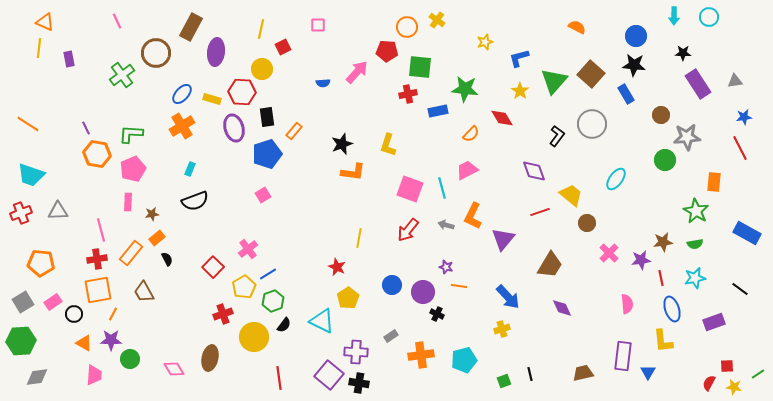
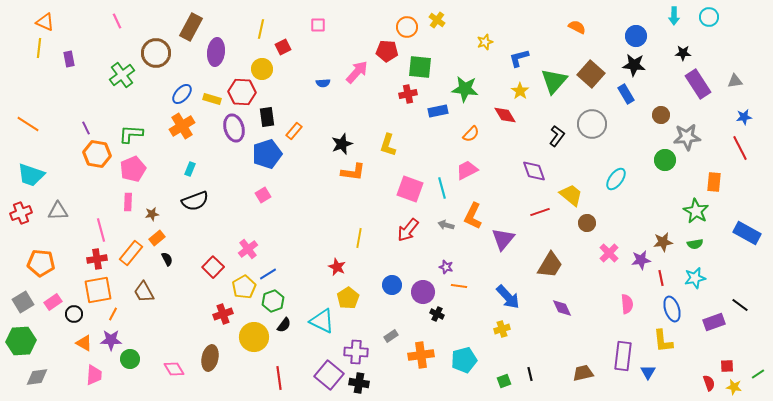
red diamond at (502, 118): moved 3 px right, 3 px up
black line at (740, 289): moved 16 px down
red semicircle at (709, 383): rotated 133 degrees clockwise
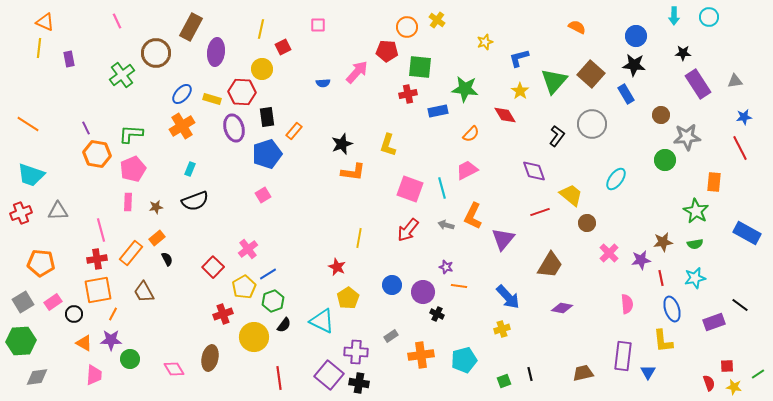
brown star at (152, 214): moved 4 px right, 7 px up
purple diamond at (562, 308): rotated 55 degrees counterclockwise
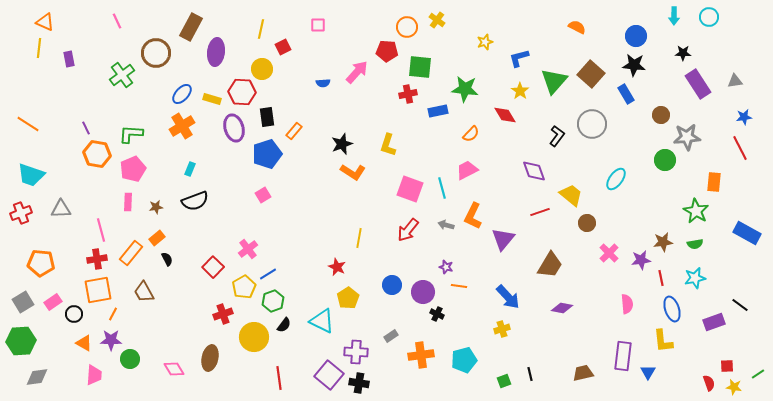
orange L-shape at (353, 172): rotated 25 degrees clockwise
gray triangle at (58, 211): moved 3 px right, 2 px up
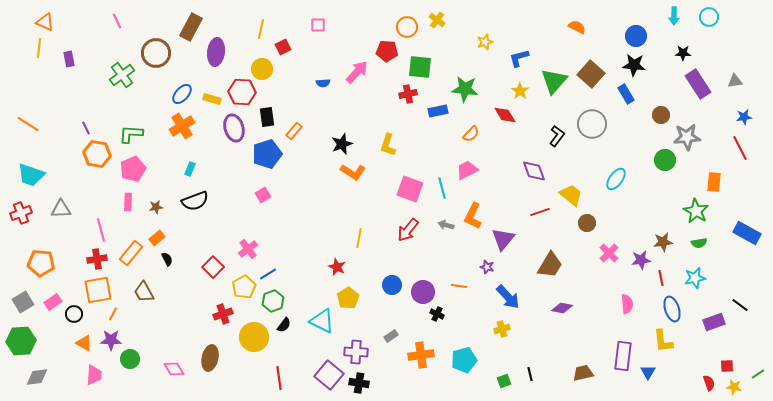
green semicircle at (695, 244): moved 4 px right, 1 px up
purple star at (446, 267): moved 41 px right
